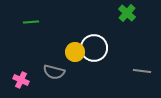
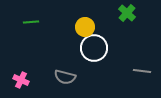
yellow circle: moved 10 px right, 25 px up
gray semicircle: moved 11 px right, 5 px down
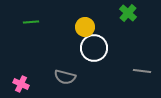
green cross: moved 1 px right
pink cross: moved 4 px down
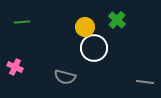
green cross: moved 11 px left, 7 px down
green line: moved 9 px left
gray line: moved 3 px right, 11 px down
pink cross: moved 6 px left, 17 px up
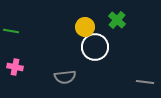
green line: moved 11 px left, 9 px down; rotated 14 degrees clockwise
white circle: moved 1 px right, 1 px up
pink cross: rotated 14 degrees counterclockwise
gray semicircle: rotated 20 degrees counterclockwise
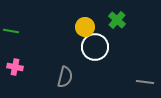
gray semicircle: rotated 70 degrees counterclockwise
